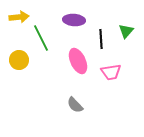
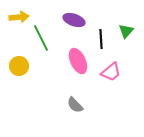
purple ellipse: rotated 15 degrees clockwise
yellow circle: moved 6 px down
pink trapezoid: rotated 30 degrees counterclockwise
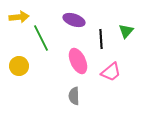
gray semicircle: moved 1 px left, 9 px up; rotated 42 degrees clockwise
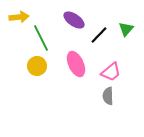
purple ellipse: rotated 15 degrees clockwise
green triangle: moved 2 px up
black line: moved 2 px left, 4 px up; rotated 48 degrees clockwise
pink ellipse: moved 2 px left, 3 px down
yellow circle: moved 18 px right
gray semicircle: moved 34 px right
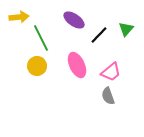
pink ellipse: moved 1 px right, 1 px down
gray semicircle: rotated 18 degrees counterclockwise
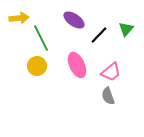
yellow arrow: moved 1 px down
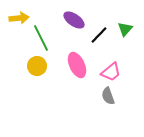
green triangle: moved 1 px left
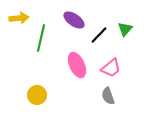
green line: rotated 40 degrees clockwise
yellow circle: moved 29 px down
pink trapezoid: moved 4 px up
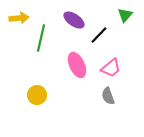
green triangle: moved 14 px up
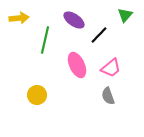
green line: moved 4 px right, 2 px down
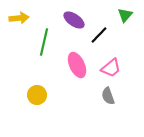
green line: moved 1 px left, 2 px down
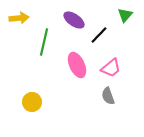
yellow circle: moved 5 px left, 7 px down
